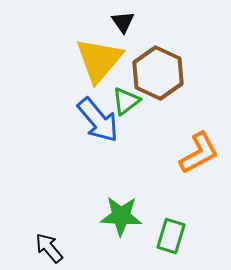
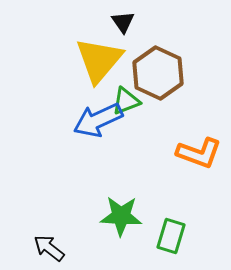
green triangle: rotated 16 degrees clockwise
blue arrow: rotated 105 degrees clockwise
orange L-shape: rotated 48 degrees clockwise
black arrow: rotated 12 degrees counterclockwise
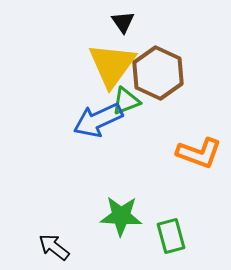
yellow triangle: moved 13 px right, 5 px down; rotated 4 degrees counterclockwise
green rectangle: rotated 32 degrees counterclockwise
black arrow: moved 5 px right, 1 px up
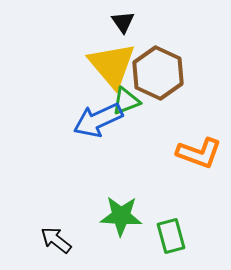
yellow triangle: rotated 16 degrees counterclockwise
black arrow: moved 2 px right, 7 px up
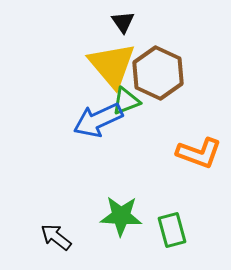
green rectangle: moved 1 px right, 6 px up
black arrow: moved 3 px up
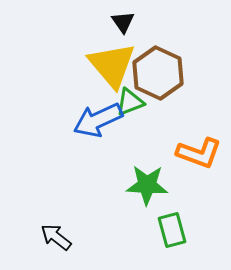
green triangle: moved 4 px right, 1 px down
green star: moved 26 px right, 31 px up
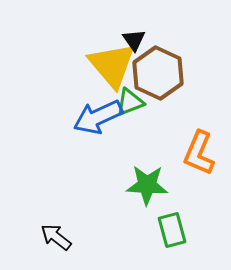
black triangle: moved 11 px right, 18 px down
blue arrow: moved 3 px up
orange L-shape: rotated 93 degrees clockwise
